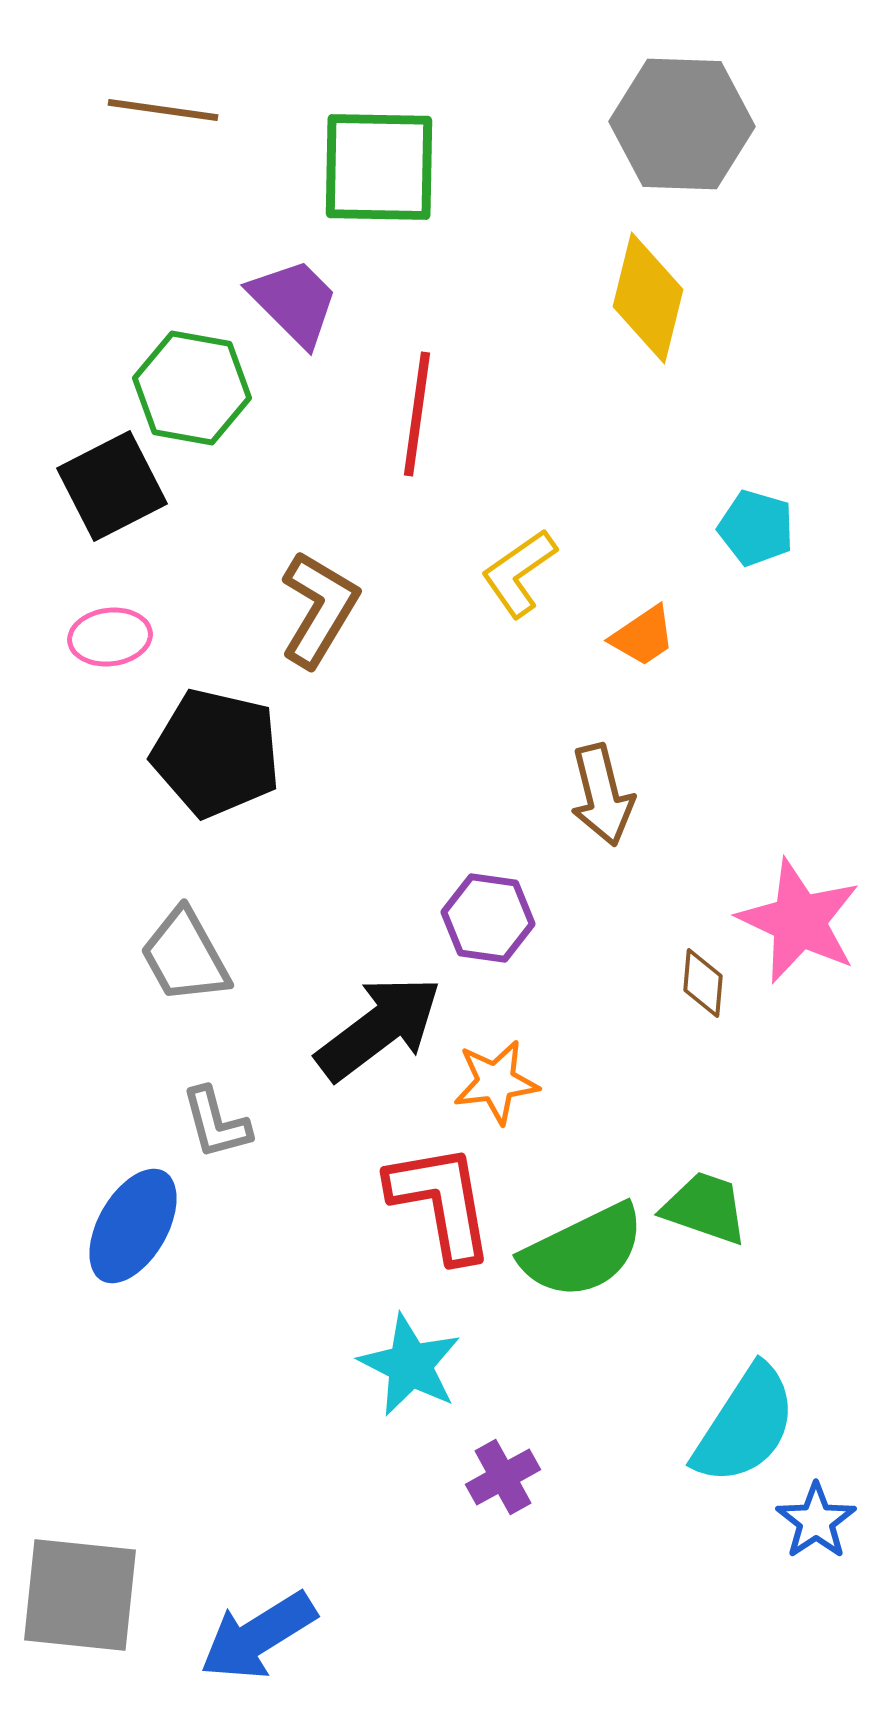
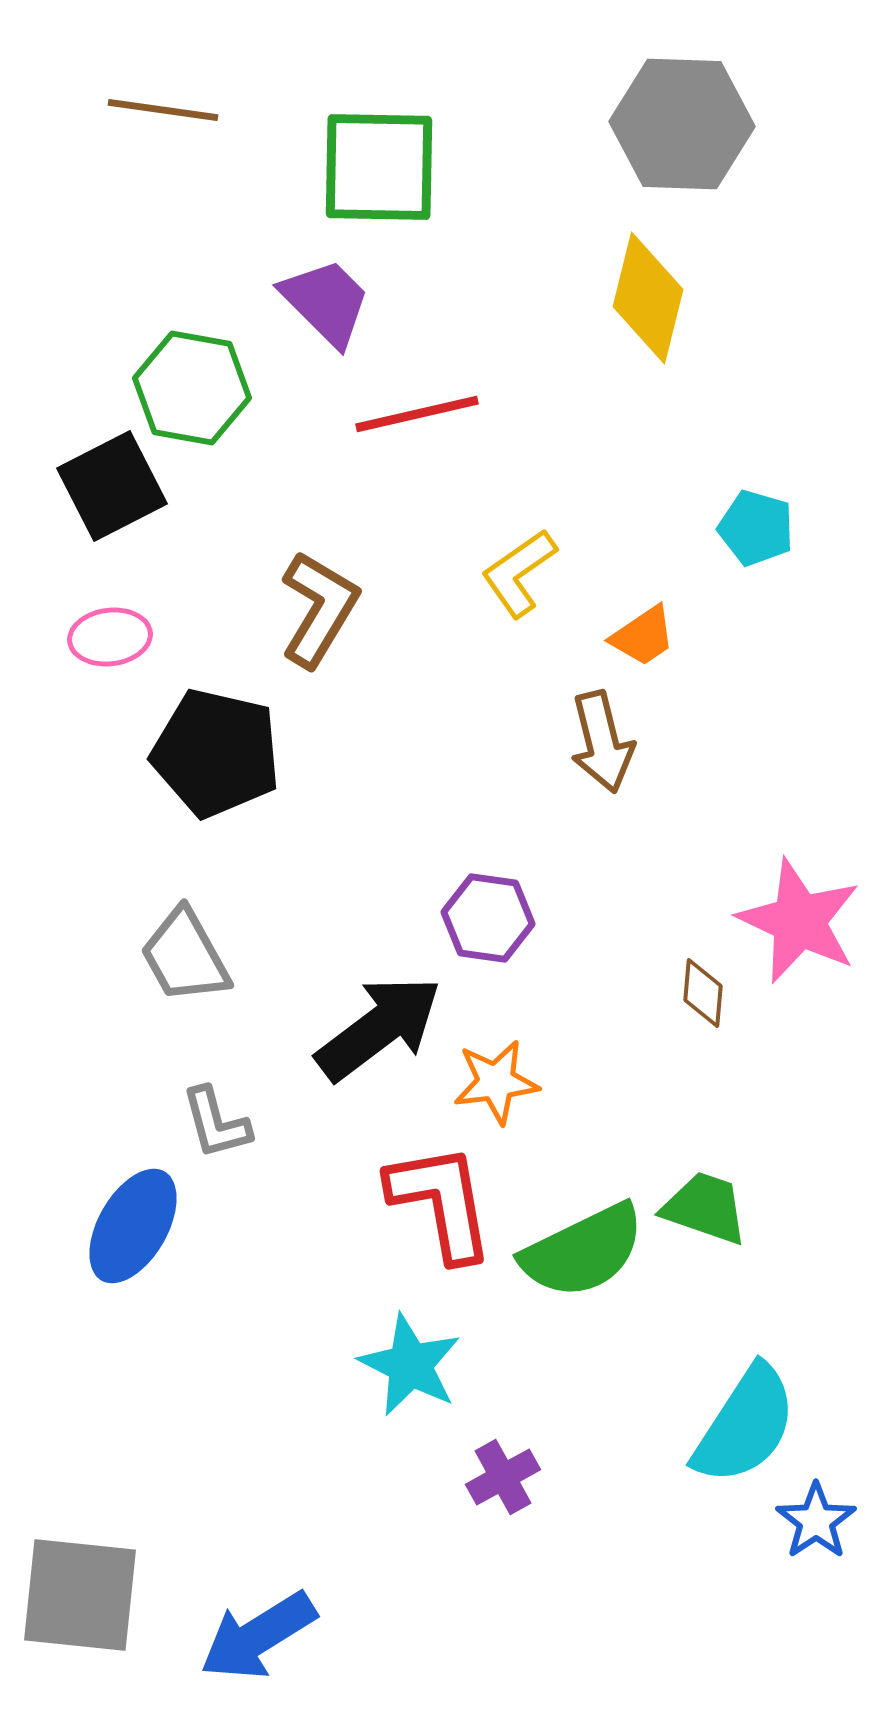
purple trapezoid: moved 32 px right
red line: rotated 69 degrees clockwise
brown arrow: moved 53 px up
brown diamond: moved 10 px down
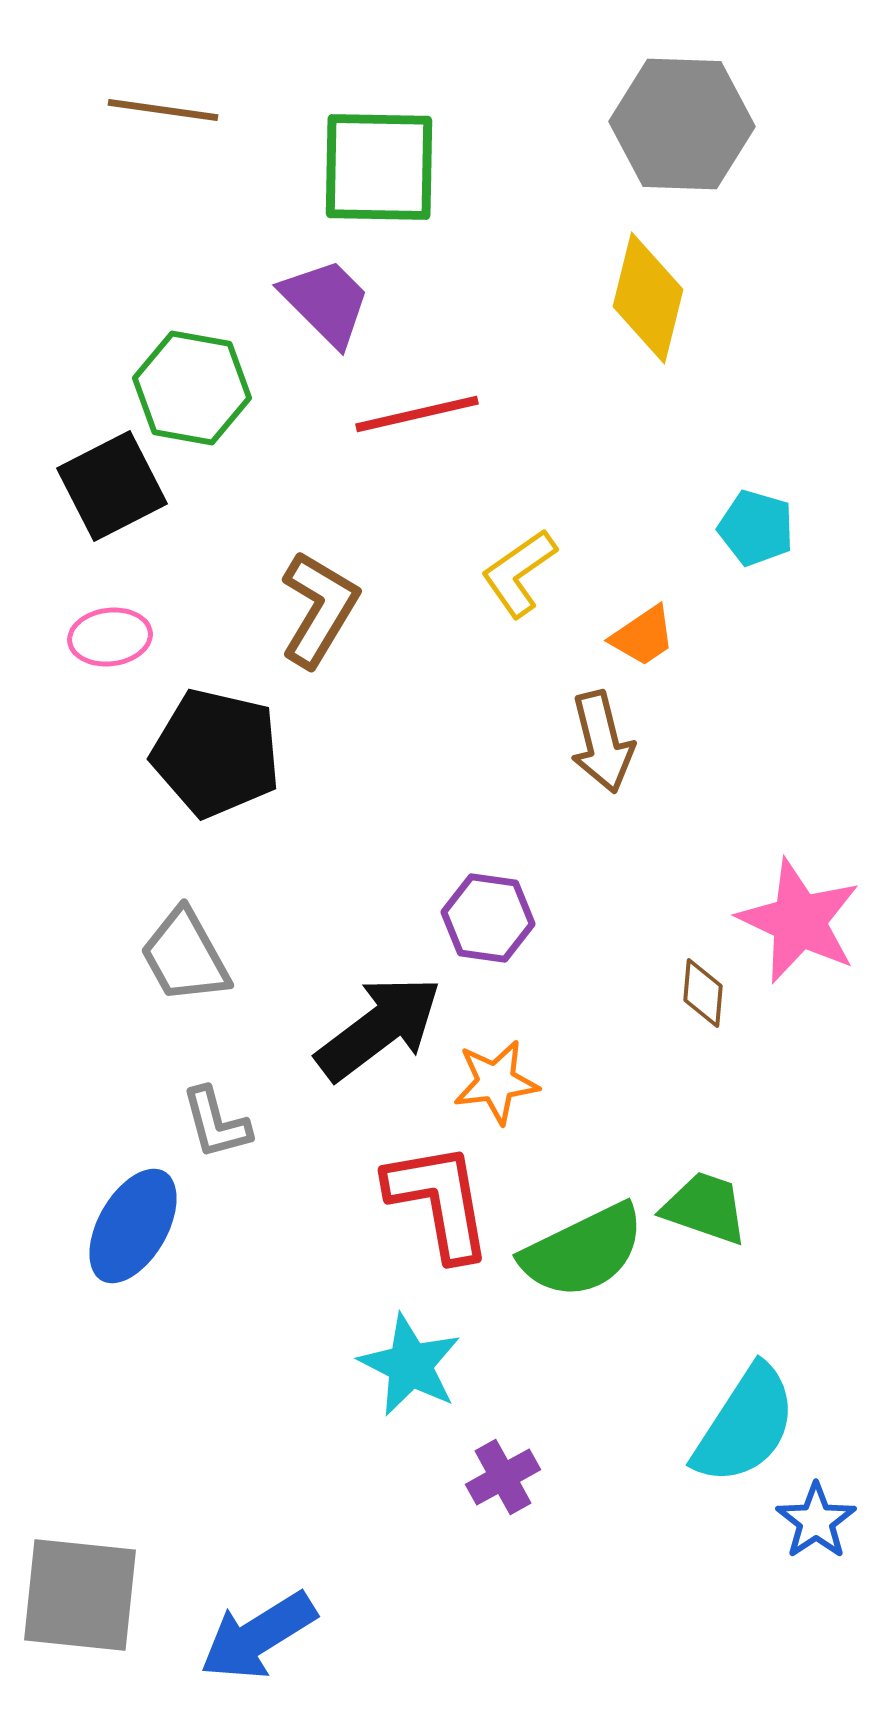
red L-shape: moved 2 px left, 1 px up
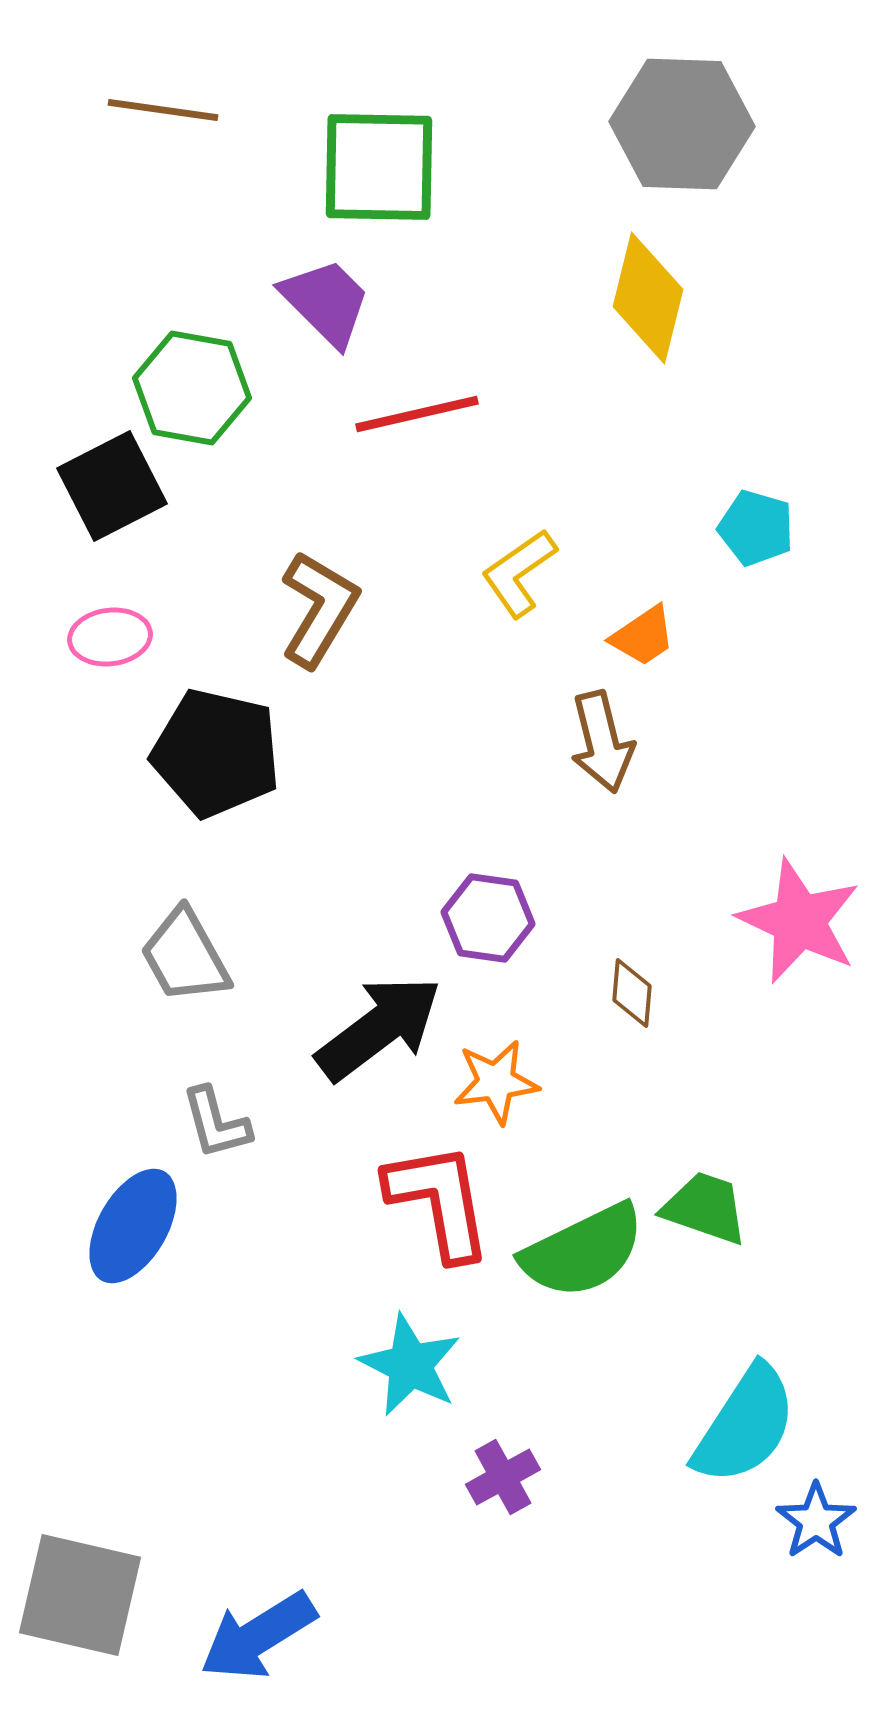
brown diamond: moved 71 px left
gray square: rotated 7 degrees clockwise
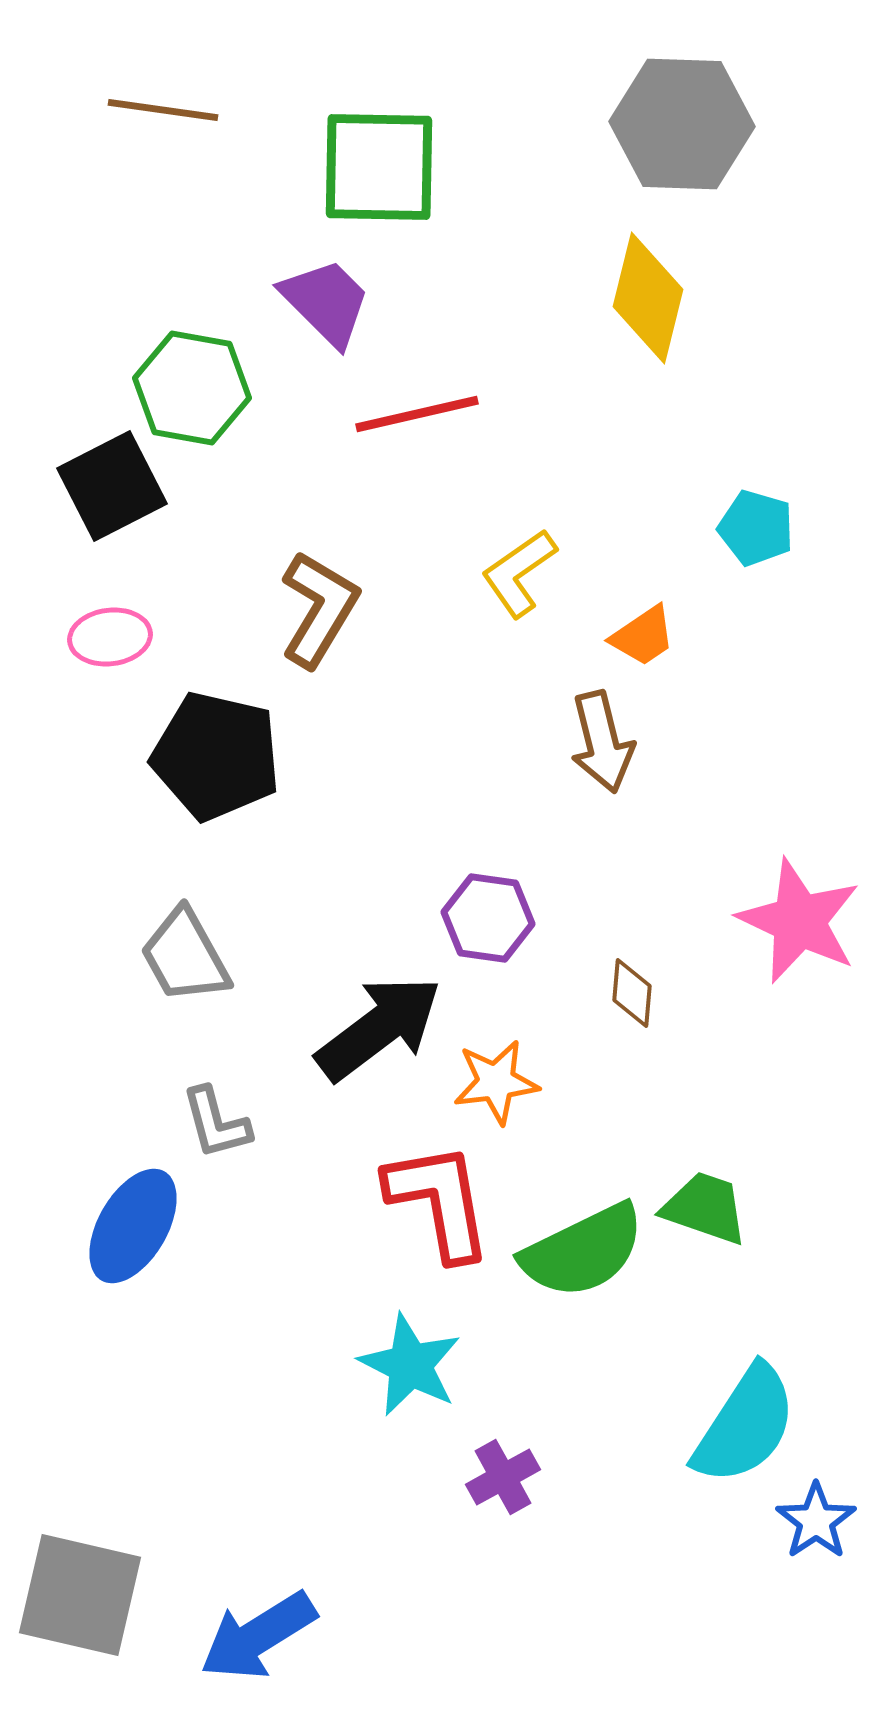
black pentagon: moved 3 px down
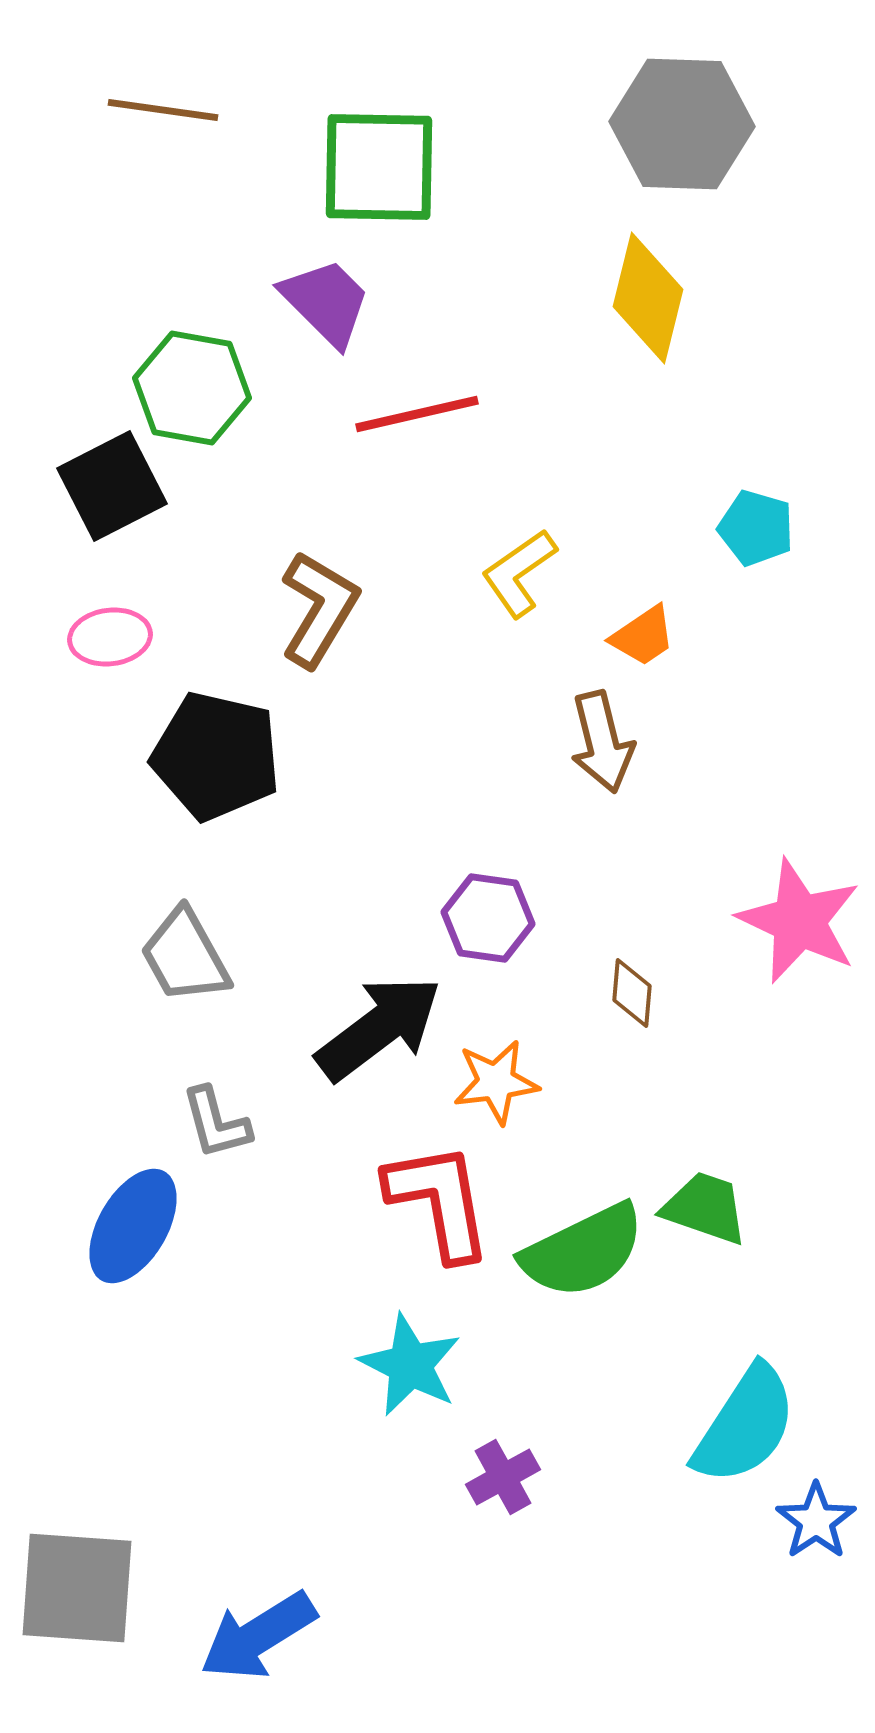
gray square: moved 3 px left, 7 px up; rotated 9 degrees counterclockwise
